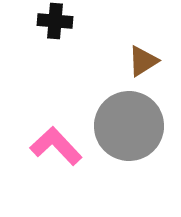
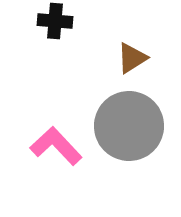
brown triangle: moved 11 px left, 3 px up
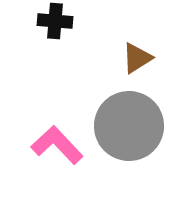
brown triangle: moved 5 px right
pink L-shape: moved 1 px right, 1 px up
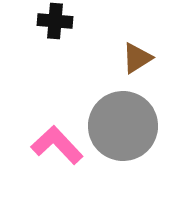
gray circle: moved 6 px left
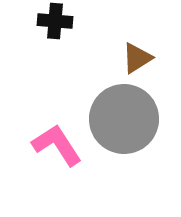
gray circle: moved 1 px right, 7 px up
pink L-shape: rotated 10 degrees clockwise
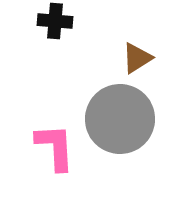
gray circle: moved 4 px left
pink L-shape: moved 2 px left, 2 px down; rotated 30 degrees clockwise
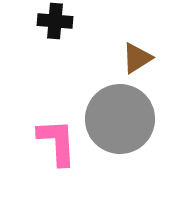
pink L-shape: moved 2 px right, 5 px up
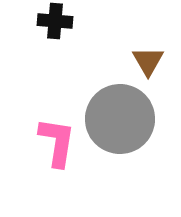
brown triangle: moved 11 px right, 3 px down; rotated 28 degrees counterclockwise
pink L-shape: rotated 12 degrees clockwise
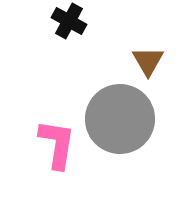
black cross: moved 14 px right; rotated 24 degrees clockwise
pink L-shape: moved 2 px down
